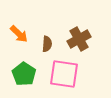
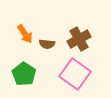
orange arrow: moved 6 px right; rotated 12 degrees clockwise
brown semicircle: rotated 91 degrees clockwise
pink square: moved 11 px right; rotated 28 degrees clockwise
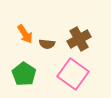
pink square: moved 2 px left
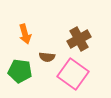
orange arrow: rotated 18 degrees clockwise
brown semicircle: moved 13 px down
green pentagon: moved 4 px left, 3 px up; rotated 25 degrees counterclockwise
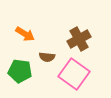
orange arrow: rotated 42 degrees counterclockwise
pink square: moved 1 px right
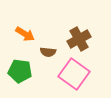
brown semicircle: moved 1 px right, 5 px up
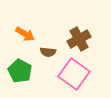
green pentagon: rotated 20 degrees clockwise
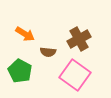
pink square: moved 1 px right, 1 px down
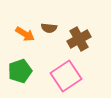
brown semicircle: moved 1 px right, 24 px up
green pentagon: rotated 25 degrees clockwise
pink square: moved 9 px left, 1 px down; rotated 20 degrees clockwise
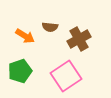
brown semicircle: moved 1 px right, 1 px up
orange arrow: moved 2 px down
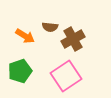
brown cross: moved 6 px left
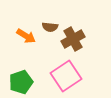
orange arrow: moved 1 px right
green pentagon: moved 1 px right, 11 px down
